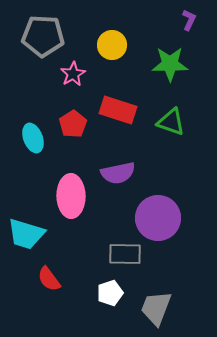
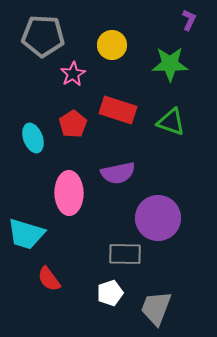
pink ellipse: moved 2 px left, 3 px up
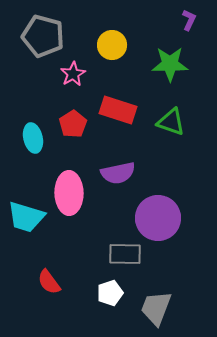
gray pentagon: rotated 12 degrees clockwise
cyan ellipse: rotated 8 degrees clockwise
cyan trapezoid: moved 17 px up
red semicircle: moved 3 px down
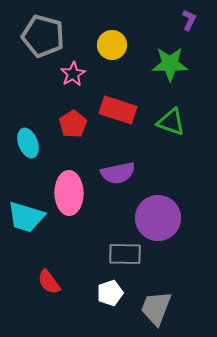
cyan ellipse: moved 5 px left, 5 px down; rotated 8 degrees counterclockwise
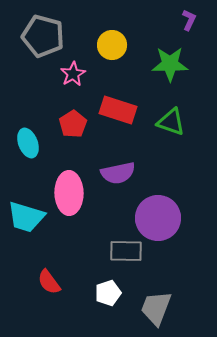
gray rectangle: moved 1 px right, 3 px up
white pentagon: moved 2 px left
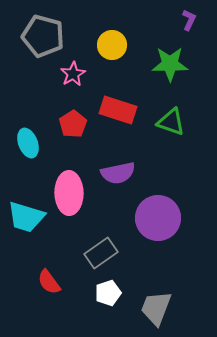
gray rectangle: moved 25 px left, 2 px down; rotated 36 degrees counterclockwise
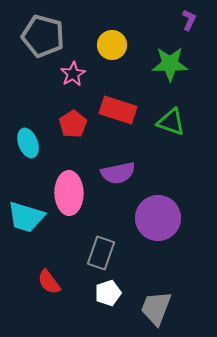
gray rectangle: rotated 36 degrees counterclockwise
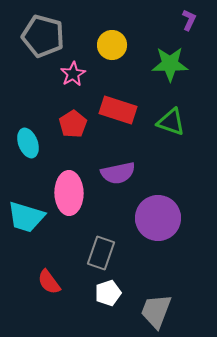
gray trapezoid: moved 3 px down
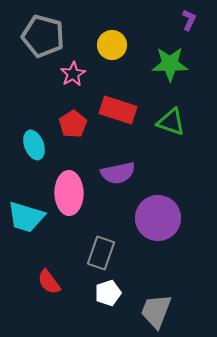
cyan ellipse: moved 6 px right, 2 px down
